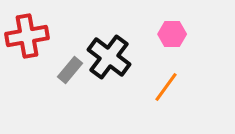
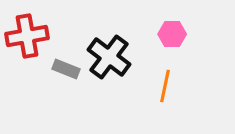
gray rectangle: moved 4 px left, 1 px up; rotated 72 degrees clockwise
orange line: moved 1 px left, 1 px up; rotated 24 degrees counterclockwise
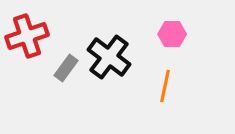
red cross: rotated 9 degrees counterclockwise
gray rectangle: moved 1 px up; rotated 76 degrees counterclockwise
